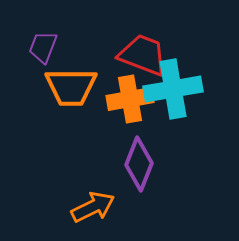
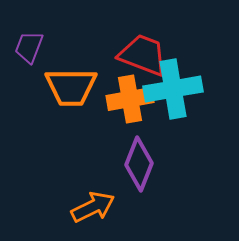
purple trapezoid: moved 14 px left
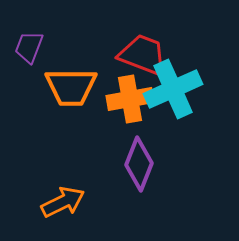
cyan cross: rotated 14 degrees counterclockwise
orange arrow: moved 30 px left, 5 px up
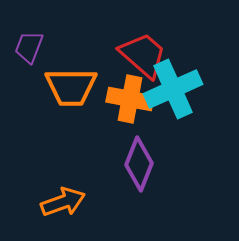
red trapezoid: rotated 20 degrees clockwise
orange cross: rotated 21 degrees clockwise
orange arrow: rotated 6 degrees clockwise
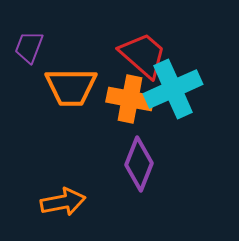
orange arrow: rotated 9 degrees clockwise
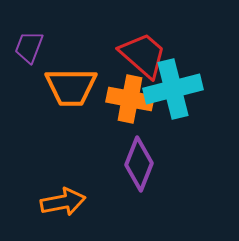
cyan cross: rotated 10 degrees clockwise
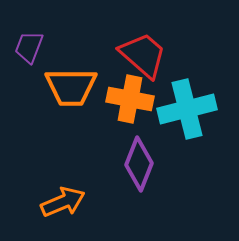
cyan cross: moved 14 px right, 20 px down
orange arrow: rotated 12 degrees counterclockwise
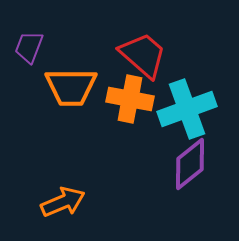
cyan cross: rotated 6 degrees counterclockwise
purple diamond: moved 51 px right; rotated 30 degrees clockwise
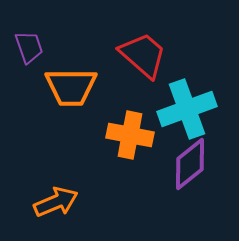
purple trapezoid: rotated 140 degrees clockwise
orange cross: moved 36 px down
orange arrow: moved 7 px left
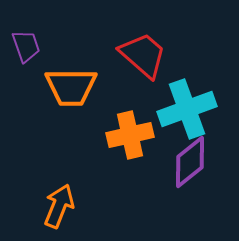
purple trapezoid: moved 3 px left, 1 px up
orange cross: rotated 24 degrees counterclockwise
purple diamond: moved 2 px up
orange arrow: moved 3 px right, 4 px down; rotated 45 degrees counterclockwise
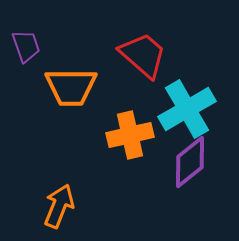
cyan cross: rotated 10 degrees counterclockwise
